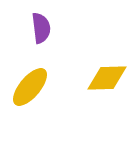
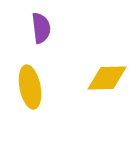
yellow ellipse: rotated 51 degrees counterclockwise
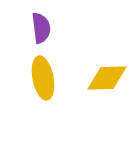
yellow ellipse: moved 13 px right, 9 px up
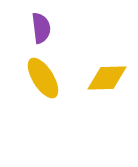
yellow ellipse: rotated 21 degrees counterclockwise
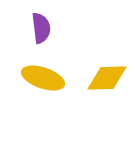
yellow ellipse: rotated 39 degrees counterclockwise
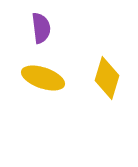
yellow diamond: rotated 72 degrees counterclockwise
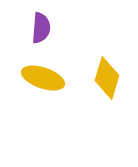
purple semicircle: rotated 12 degrees clockwise
